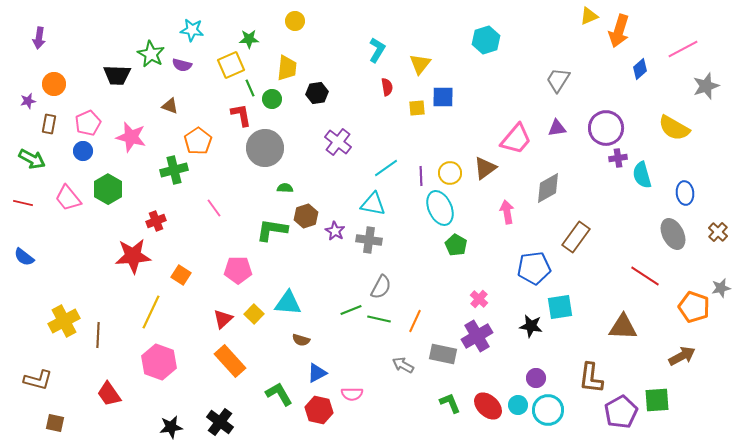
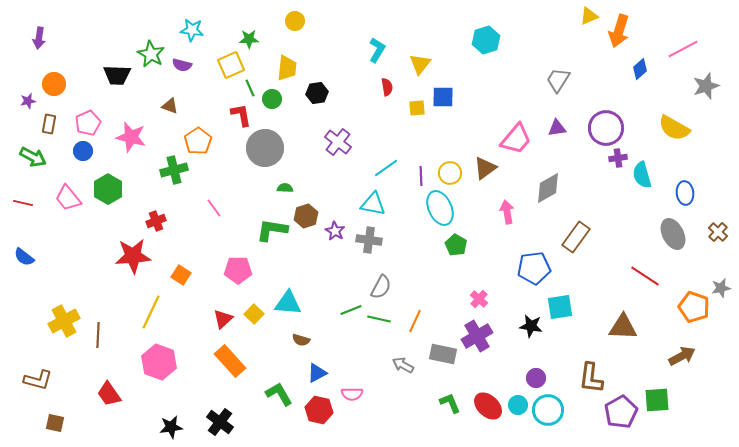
green arrow at (32, 159): moved 1 px right, 2 px up
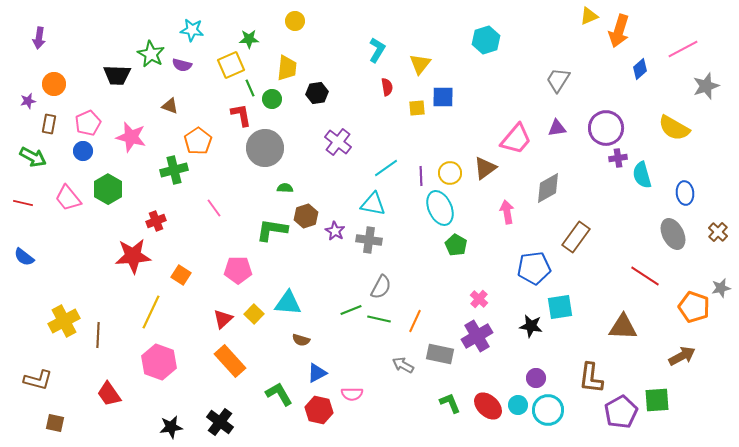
gray rectangle at (443, 354): moved 3 px left
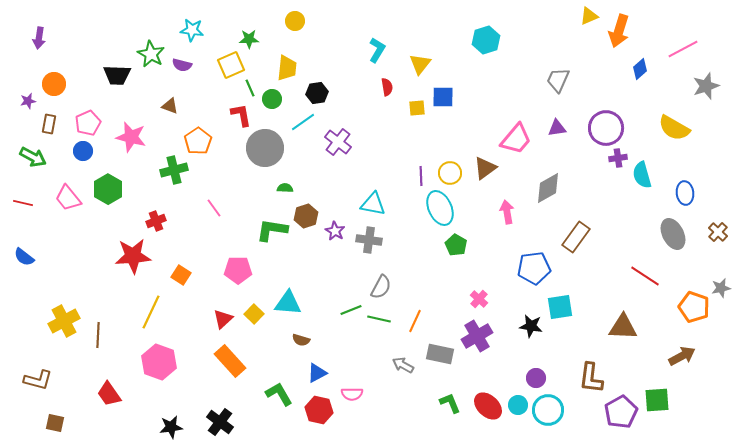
gray trapezoid at (558, 80): rotated 8 degrees counterclockwise
cyan line at (386, 168): moved 83 px left, 46 px up
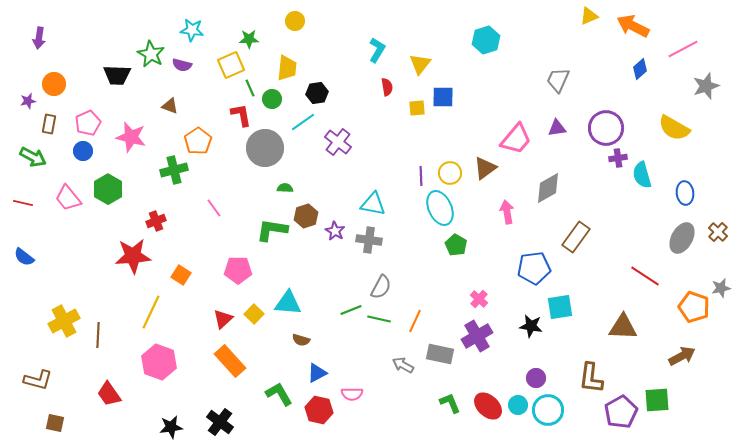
orange arrow at (619, 31): moved 14 px right, 5 px up; rotated 100 degrees clockwise
gray ellipse at (673, 234): moved 9 px right, 4 px down; rotated 56 degrees clockwise
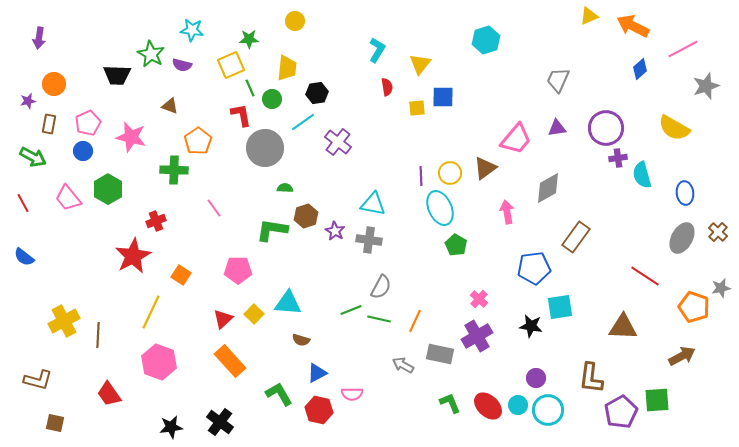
green cross at (174, 170): rotated 16 degrees clockwise
red line at (23, 203): rotated 48 degrees clockwise
red star at (133, 256): rotated 24 degrees counterclockwise
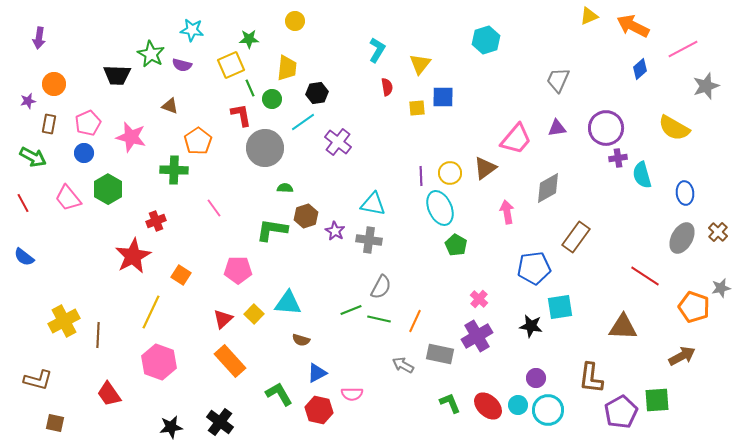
blue circle at (83, 151): moved 1 px right, 2 px down
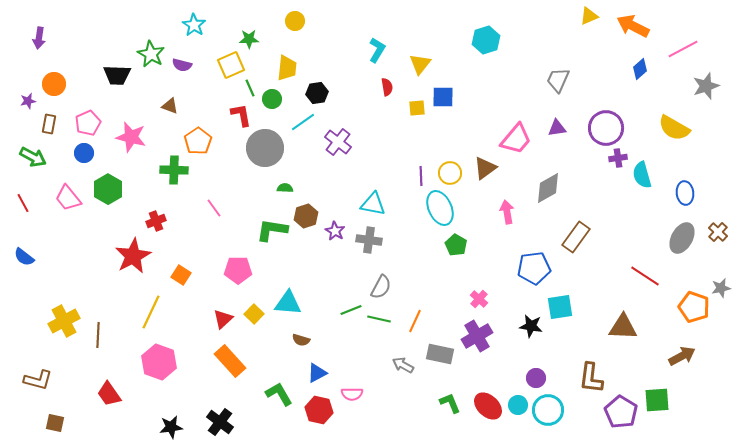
cyan star at (192, 30): moved 2 px right, 5 px up; rotated 25 degrees clockwise
purple pentagon at (621, 412): rotated 12 degrees counterclockwise
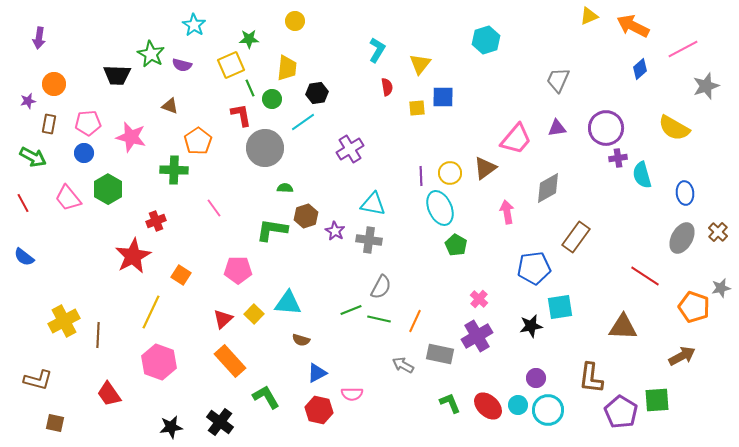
pink pentagon at (88, 123): rotated 20 degrees clockwise
purple cross at (338, 142): moved 12 px right, 7 px down; rotated 20 degrees clockwise
black star at (531, 326): rotated 20 degrees counterclockwise
green L-shape at (279, 394): moved 13 px left, 3 px down
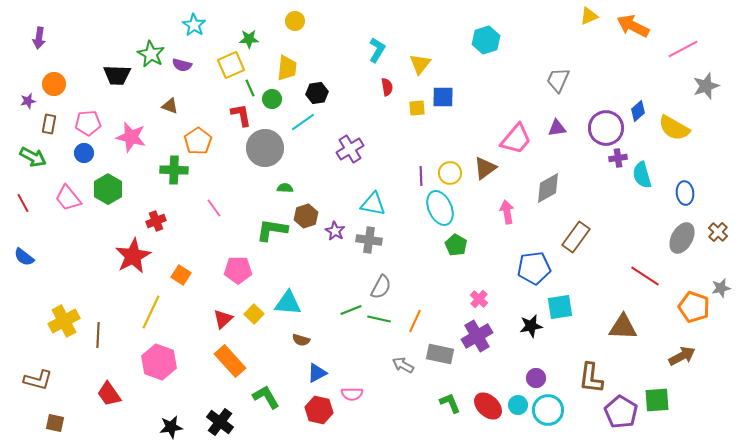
blue diamond at (640, 69): moved 2 px left, 42 px down
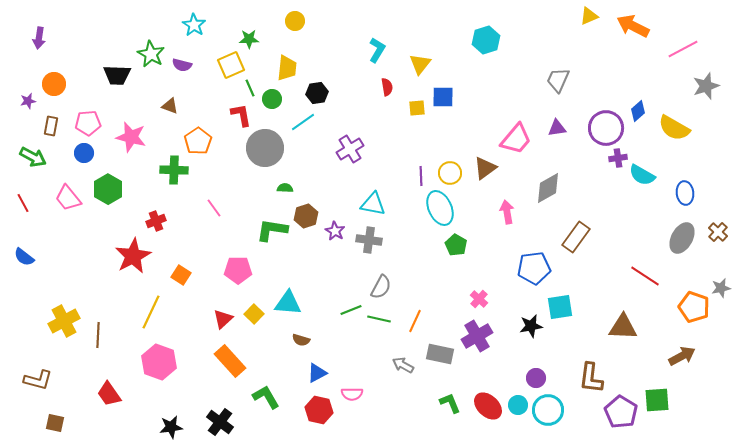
brown rectangle at (49, 124): moved 2 px right, 2 px down
cyan semicircle at (642, 175): rotated 44 degrees counterclockwise
